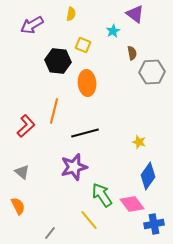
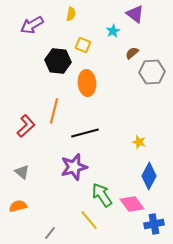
brown semicircle: rotated 120 degrees counterclockwise
blue diamond: moved 1 px right; rotated 8 degrees counterclockwise
orange semicircle: rotated 78 degrees counterclockwise
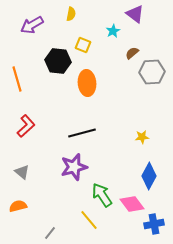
orange line: moved 37 px left, 32 px up; rotated 30 degrees counterclockwise
black line: moved 3 px left
yellow star: moved 3 px right, 5 px up; rotated 24 degrees counterclockwise
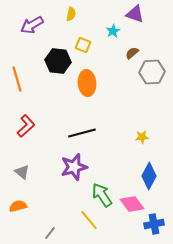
purple triangle: rotated 18 degrees counterclockwise
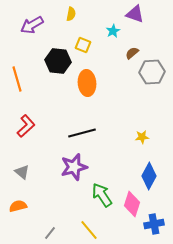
pink diamond: rotated 55 degrees clockwise
yellow line: moved 10 px down
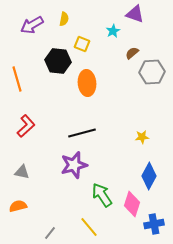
yellow semicircle: moved 7 px left, 5 px down
yellow square: moved 1 px left, 1 px up
purple star: moved 2 px up
gray triangle: rotated 28 degrees counterclockwise
yellow line: moved 3 px up
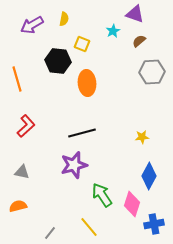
brown semicircle: moved 7 px right, 12 px up
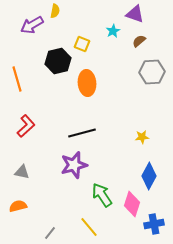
yellow semicircle: moved 9 px left, 8 px up
black hexagon: rotated 20 degrees counterclockwise
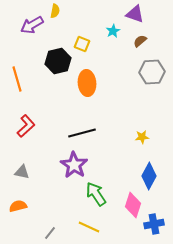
brown semicircle: moved 1 px right
purple star: rotated 24 degrees counterclockwise
green arrow: moved 6 px left, 1 px up
pink diamond: moved 1 px right, 1 px down
yellow line: rotated 25 degrees counterclockwise
